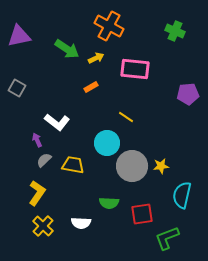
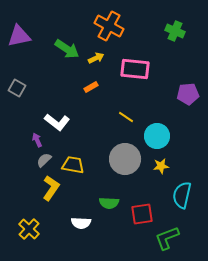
cyan circle: moved 50 px right, 7 px up
gray circle: moved 7 px left, 7 px up
yellow L-shape: moved 14 px right, 5 px up
yellow cross: moved 14 px left, 3 px down
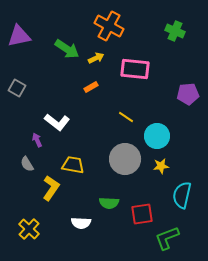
gray semicircle: moved 17 px left, 4 px down; rotated 77 degrees counterclockwise
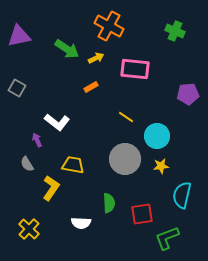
green semicircle: rotated 96 degrees counterclockwise
